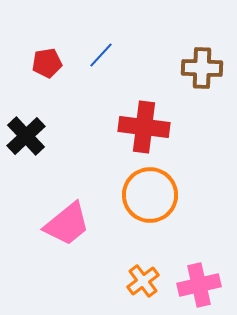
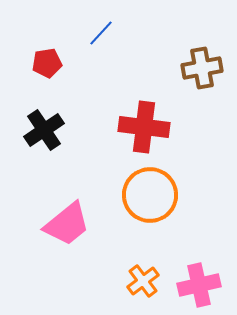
blue line: moved 22 px up
brown cross: rotated 12 degrees counterclockwise
black cross: moved 18 px right, 6 px up; rotated 9 degrees clockwise
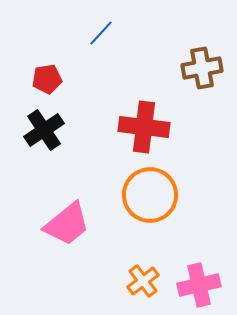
red pentagon: moved 16 px down
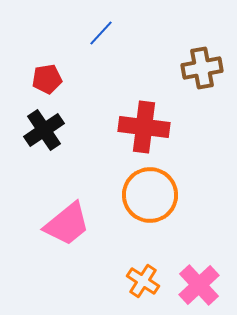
orange cross: rotated 20 degrees counterclockwise
pink cross: rotated 30 degrees counterclockwise
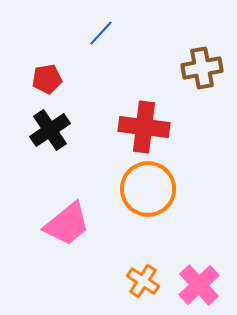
black cross: moved 6 px right
orange circle: moved 2 px left, 6 px up
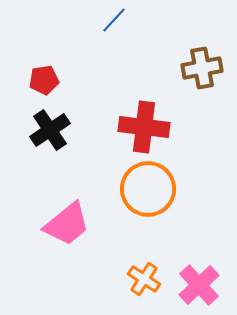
blue line: moved 13 px right, 13 px up
red pentagon: moved 3 px left, 1 px down
orange cross: moved 1 px right, 2 px up
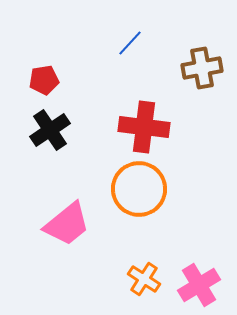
blue line: moved 16 px right, 23 px down
orange circle: moved 9 px left
pink cross: rotated 12 degrees clockwise
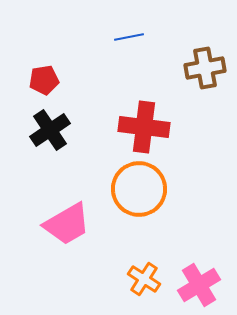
blue line: moved 1 px left, 6 px up; rotated 36 degrees clockwise
brown cross: moved 3 px right
pink trapezoid: rotated 9 degrees clockwise
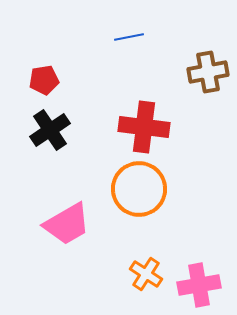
brown cross: moved 3 px right, 4 px down
orange cross: moved 2 px right, 5 px up
pink cross: rotated 21 degrees clockwise
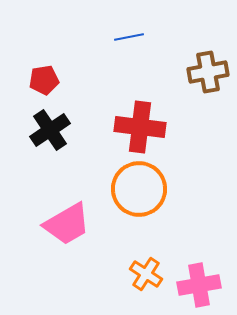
red cross: moved 4 px left
